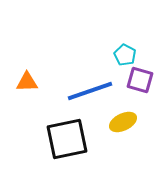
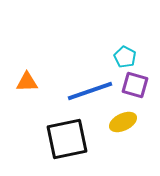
cyan pentagon: moved 2 px down
purple square: moved 5 px left, 5 px down
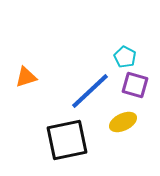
orange triangle: moved 1 px left, 5 px up; rotated 15 degrees counterclockwise
blue line: rotated 24 degrees counterclockwise
black square: moved 1 px down
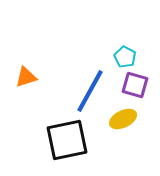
blue line: rotated 18 degrees counterclockwise
yellow ellipse: moved 3 px up
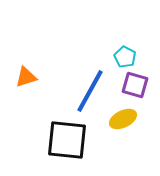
black square: rotated 18 degrees clockwise
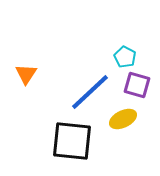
orange triangle: moved 3 px up; rotated 40 degrees counterclockwise
purple square: moved 2 px right
blue line: moved 1 px down; rotated 18 degrees clockwise
black square: moved 5 px right, 1 px down
